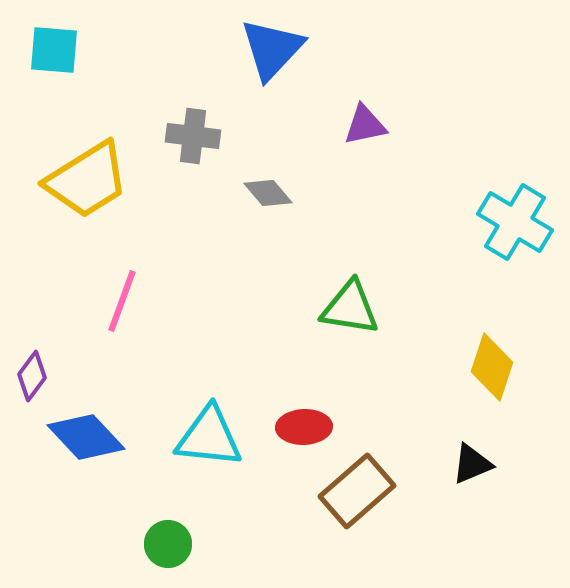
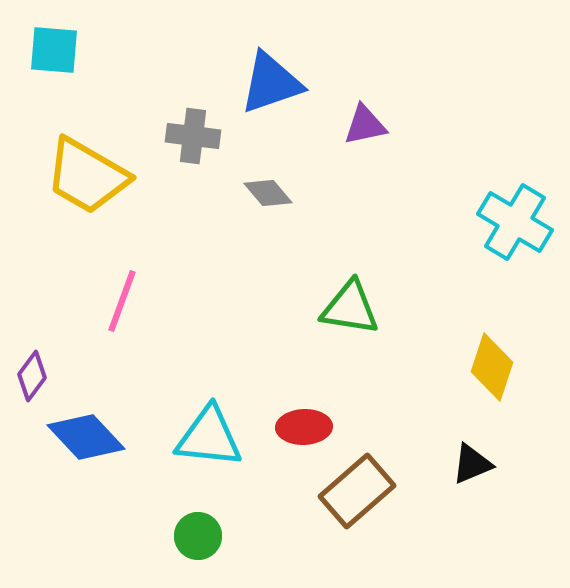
blue triangle: moved 1 px left, 34 px down; rotated 28 degrees clockwise
yellow trapezoid: moved 4 px up; rotated 62 degrees clockwise
green circle: moved 30 px right, 8 px up
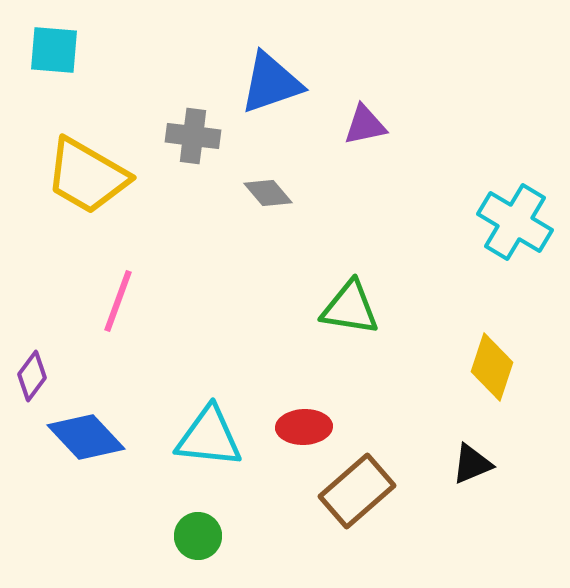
pink line: moved 4 px left
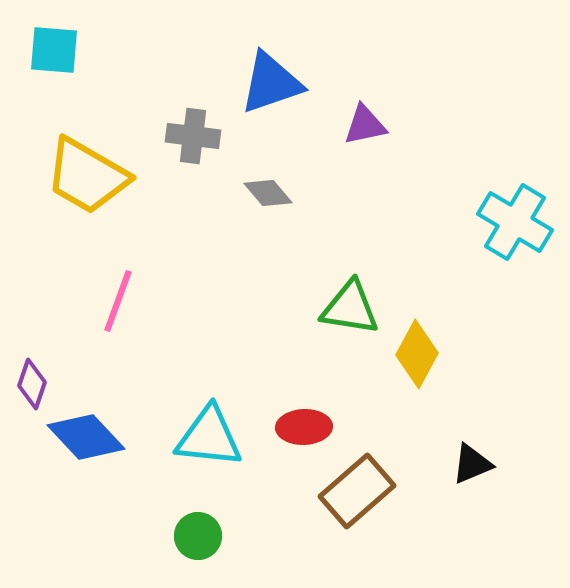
yellow diamond: moved 75 px left, 13 px up; rotated 10 degrees clockwise
purple diamond: moved 8 px down; rotated 18 degrees counterclockwise
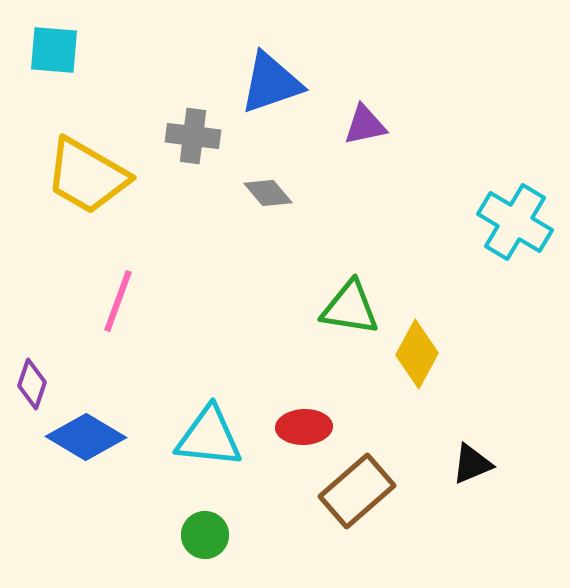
blue diamond: rotated 16 degrees counterclockwise
green circle: moved 7 px right, 1 px up
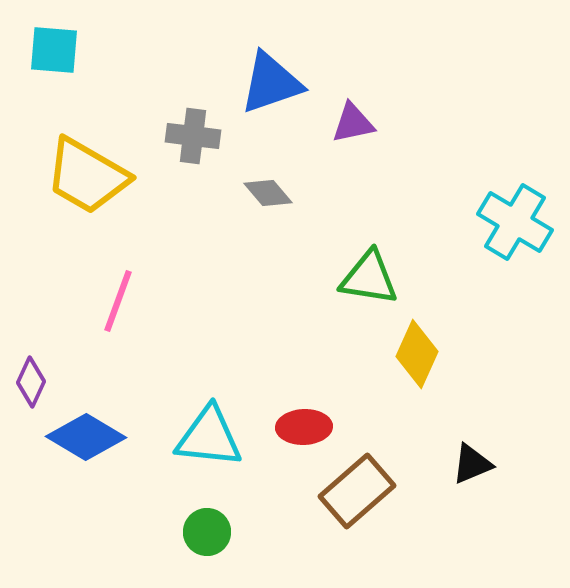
purple triangle: moved 12 px left, 2 px up
green triangle: moved 19 px right, 30 px up
yellow diamond: rotated 4 degrees counterclockwise
purple diamond: moved 1 px left, 2 px up; rotated 6 degrees clockwise
green circle: moved 2 px right, 3 px up
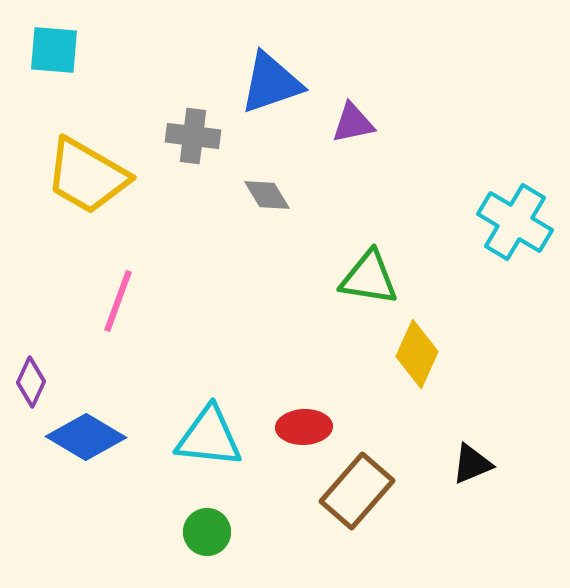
gray diamond: moved 1 px left, 2 px down; rotated 9 degrees clockwise
brown rectangle: rotated 8 degrees counterclockwise
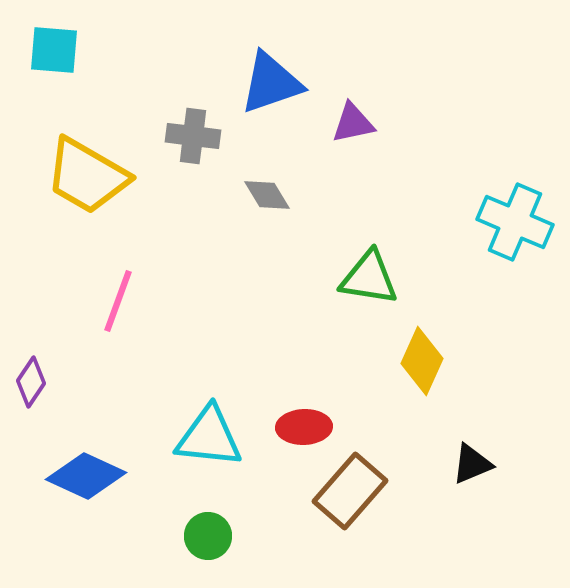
cyan cross: rotated 8 degrees counterclockwise
yellow diamond: moved 5 px right, 7 px down
purple diamond: rotated 9 degrees clockwise
blue diamond: moved 39 px down; rotated 6 degrees counterclockwise
brown rectangle: moved 7 px left
green circle: moved 1 px right, 4 px down
